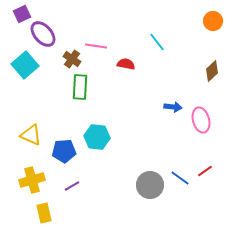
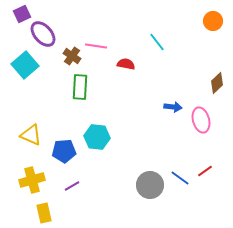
brown cross: moved 3 px up
brown diamond: moved 5 px right, 12 px down
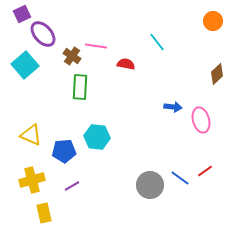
brown diamond: moved 9 px up
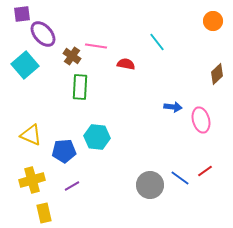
purple square: rotated 18 degrees clockwise
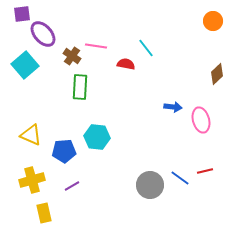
cyan line: moved 11 px left, 6 px down
red line: rotated 21 degrees clockwise
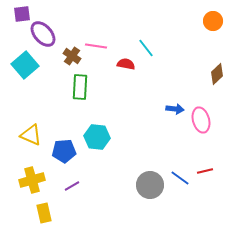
blue arrow: moved 2 px right, 2 px down
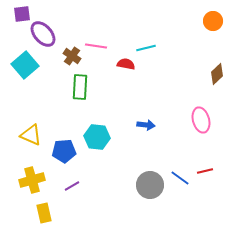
cyan line: rotated 66 degrees counterclockwise
blue arrow: moved 29 px left, 16 px down
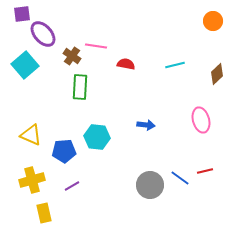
cyan line: moved 29 px right, 17 px down
